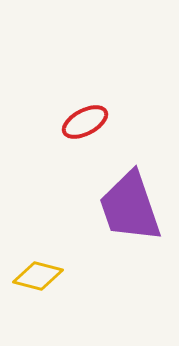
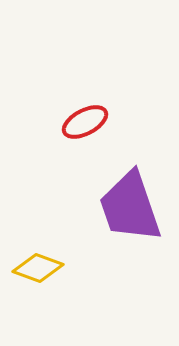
yellow diamond: moved 8 px up; rotated 6 degrees clockwise
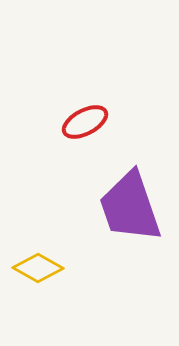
yellow diamond: rotated 9 degrees clockwise
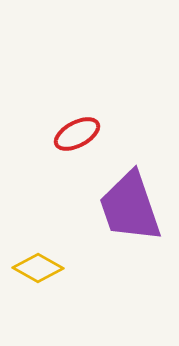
red ellipse: moved 8 px left, 12 px down
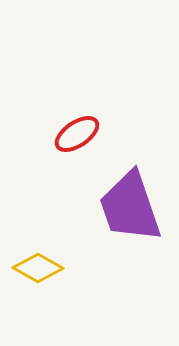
red ellipse: rotated 6 degrees counterclockwise
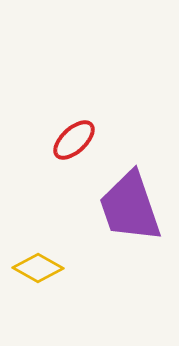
red ellipse: moved 3 px left, 6 px down; rotated 9 degrees counterclockwise
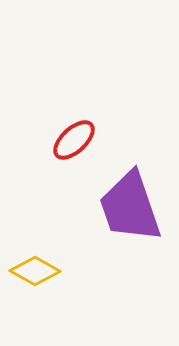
yellow diamond: moved 3 px left, 3 px down
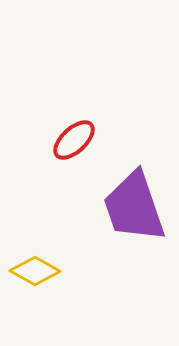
purple trapezoid: moved 4 px right
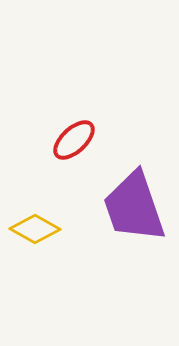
yellow diamond: moved 42 px up
